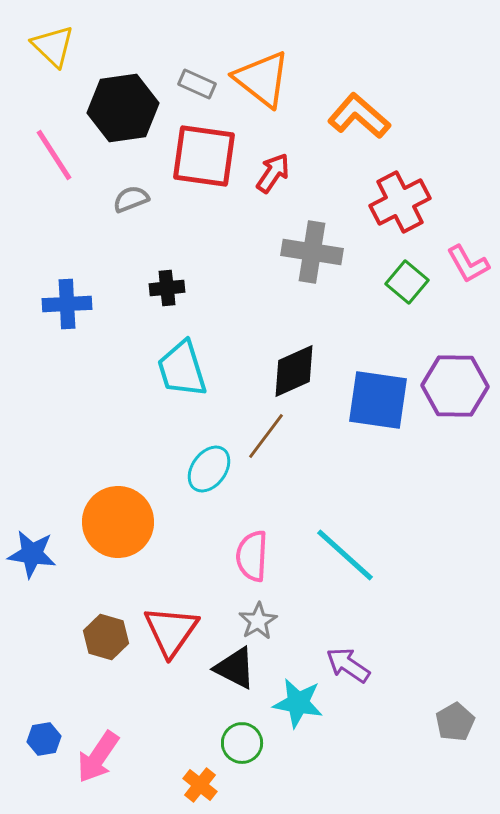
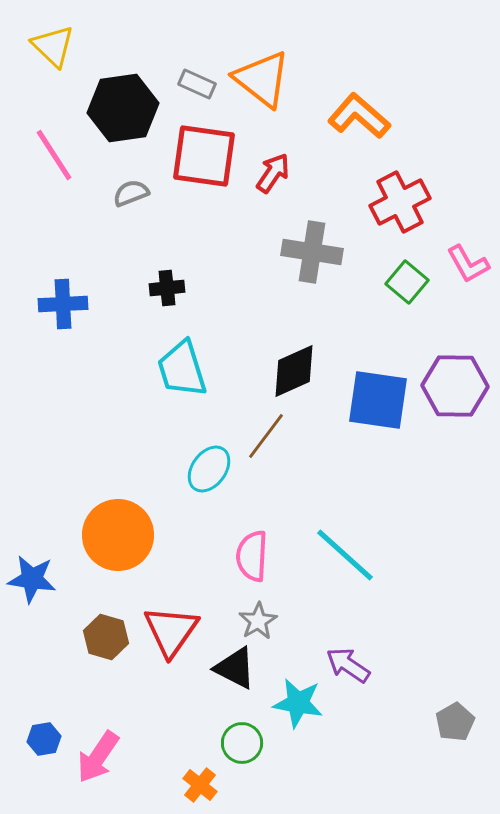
gray semicircle: moved 6 px up
blue cross: moved 4 px left
orange circle: moved 13 px down
blue star: moved 25 px down
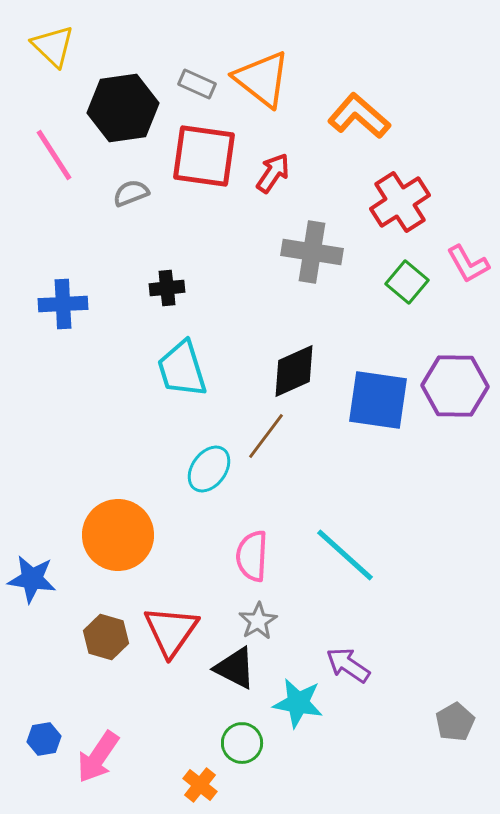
red cross: rotated 6 degrees counterclockwise
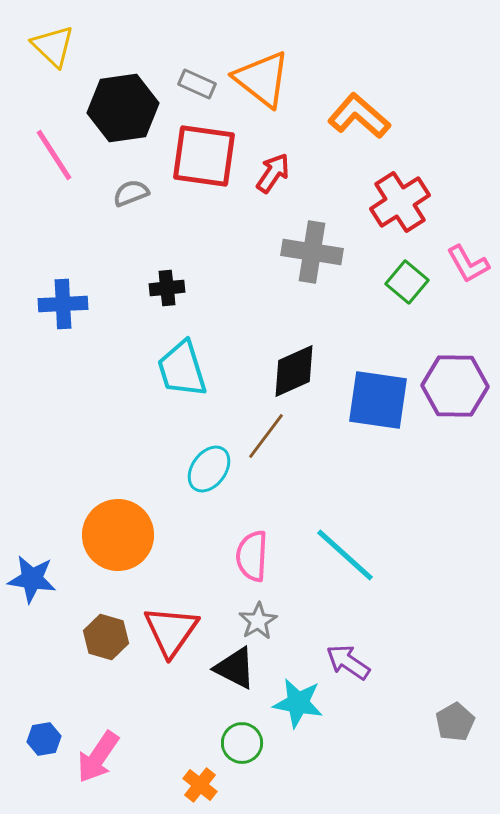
purple arrow: moved 3 px up
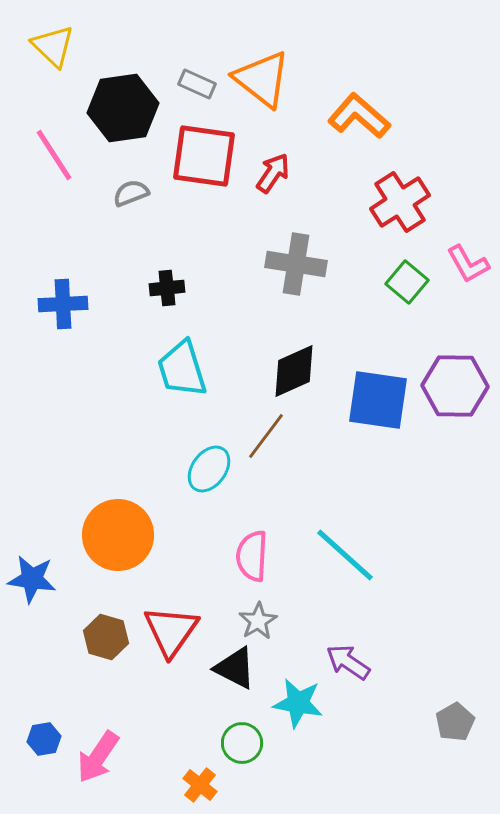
gray cross: moved 16 px left, 12 px down
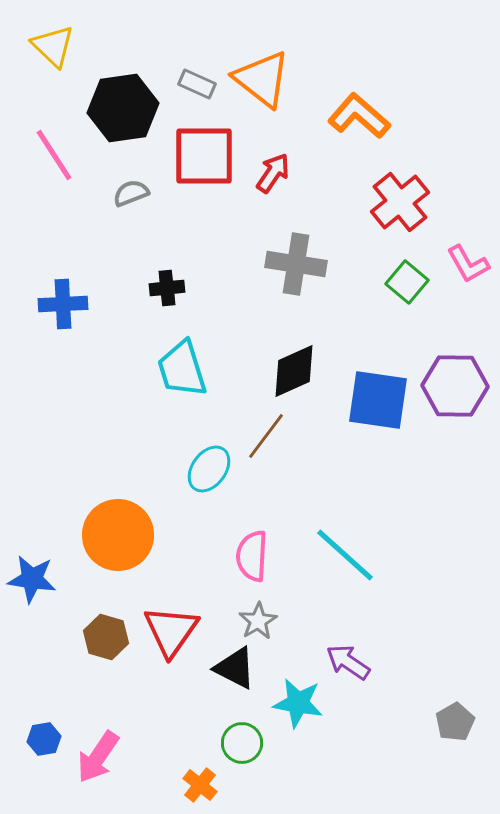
red square: rotated 8 degrees counterclockwise
red cross: rotated 6 degrees counterclockwise
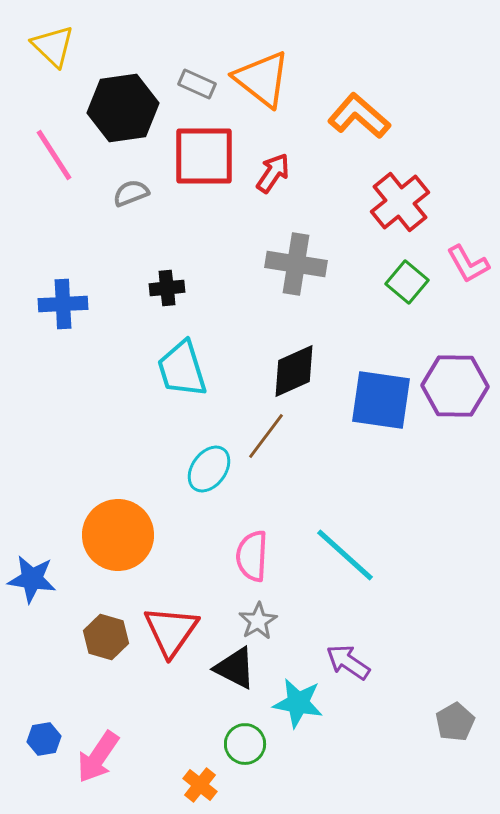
blue square: moved 3 px right
green circle: moved 3 px right, 1 px down
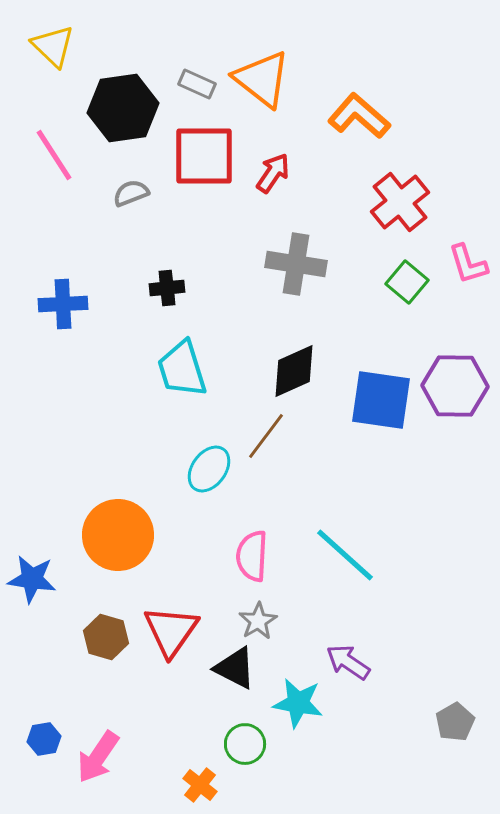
pink L-shape: rotated 12 degrees clockwise
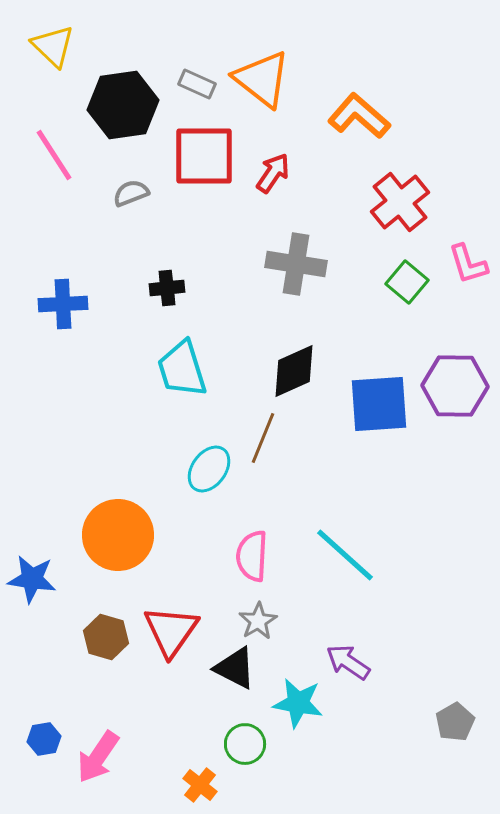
black hexagon: moved 3 px up
blue square: moved 2 px left, 4 px down; rotated 12 degrees counterclockwise
brown line: moved 3 px left, 2 px down; rotated 15 degrees counterclockwise
